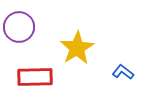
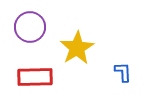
purple circle: moved 11 px right
blue L-shape: rotated 50 degrees clockwise
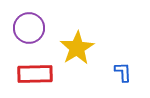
purple circle: moved 1 px left, 1 px down
red rectangle: moved 3 px up
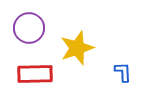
yellow star: rotated 12 degrees clockwise
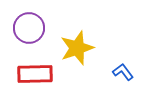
blue L-shape: rotated 35 degrees counterclockwise
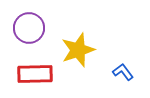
yellow star: moved 1 px right, 2 px down
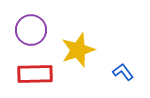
purple circle: moved 2 px right, 2 px down
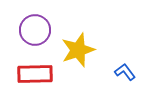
purple circle: moved 4 px right
blue L-shape: moved 2 px right
